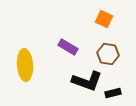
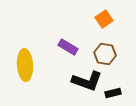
orange square: rotated 30 degrees clockwise
brown hexagon: moved 3 px left
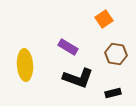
brown hexagon: moved 11 px right
black L-shape: moved 9 px left, 3 px up
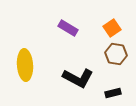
orange square: moved 8 px right, 9 px down
purple rectangle: moved 19 px up
black L-shape: rotated 8 degrees clockwise
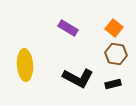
orange square: moved 2 px right; rotated 18 degrees counterclockwise
black rectangle: moved 9 px up
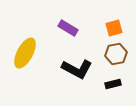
orange square: rotated 36 degrees clockwise
brown hexagon: rotated 20 degrees counterclockwise
yellow ellipse: moved 12 px up; rotated 32 degrees clockwise
black L-shape: moved 1 px left, 9 px up
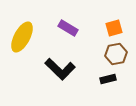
yellow ellipse: moved 3 px left, 16 px up
black L-shape: moved 17 px left; rotated 16 degrees clockwise
black rectangle: moved 5 px left, 5 px up
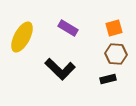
brown hexagon: rotated 15 degrees clockwise
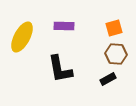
purple rectangle: moved 4 px left, 2 px up; rotated 30 degrees counterclockwise
black L-shape: rotated 36 degrees clockwise
black rectangle: rotated 14 degrees counterclockwise
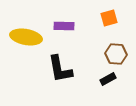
orange square: moved 5 px left, 10 px up
yellow ellipse: moved 4 px right; rotated 72 degrees clockwise
